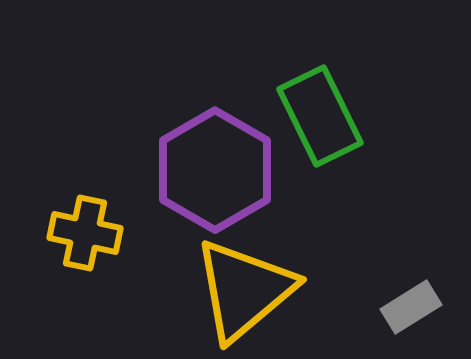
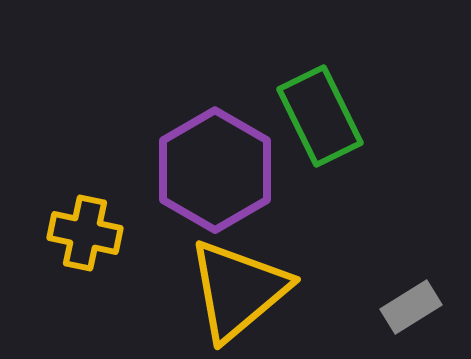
yellow triangle: moved 6 px left
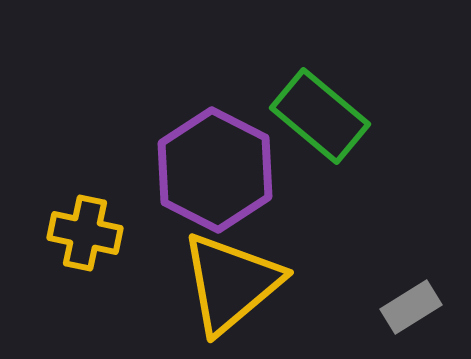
green rectangle: rotated 24 degrees counterclockwise
purple hexagon: rotated 3 degrees counterclockwise
yellow triangle: moved 7 px left, 7 px up
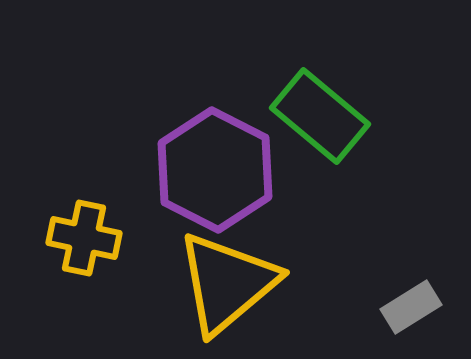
yellow cross: moved 1 px left, 5 px down
yellow triangle: moved 4 px left
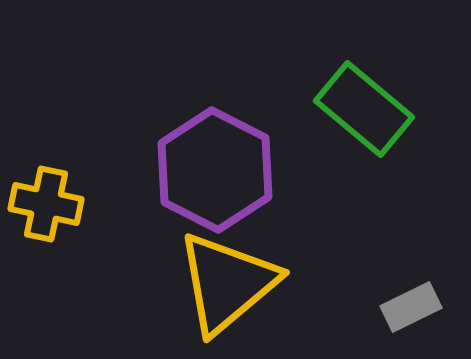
green rectangle: moved 44 px right, 7 px up
yellow cross: moved 38 px left, 34 px up
gray rectangle: rotated 6 degrees clockwise
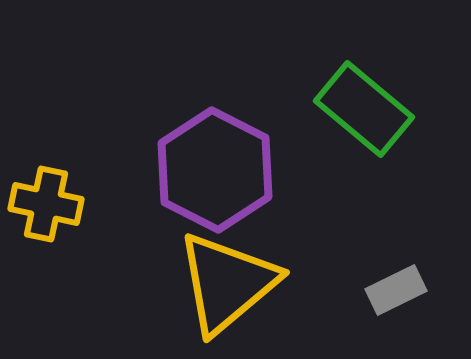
gray rectangle: moved 15 px left, 17 px up
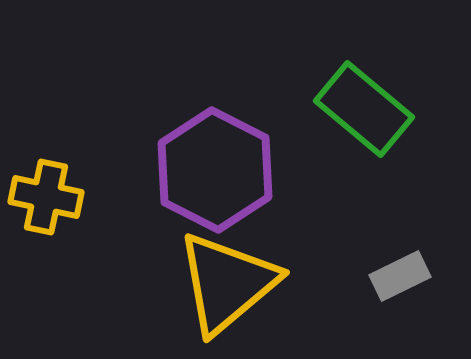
yellow cross: moved 7 px up
gray rectangle: moved 4 px right, 14 px up
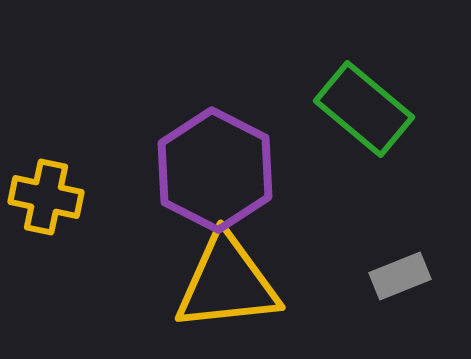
gray rectangle: rotated 4 degrees clockwise
yellow triangle: rotated 34 degrees clockwise
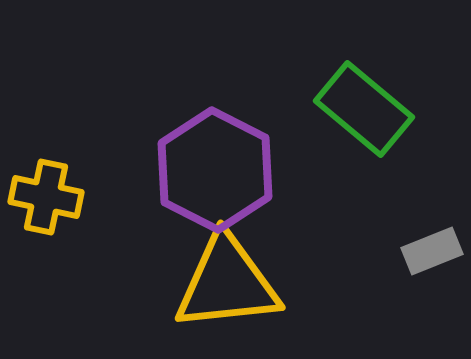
gray rectangle: moved 32 px right, 25 px up
